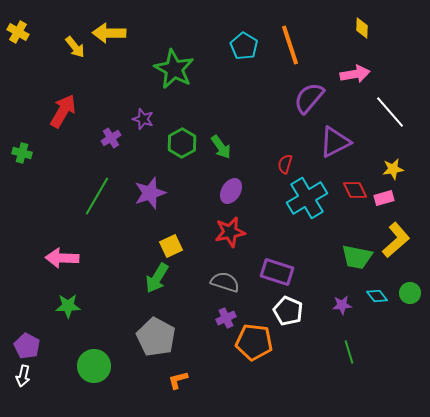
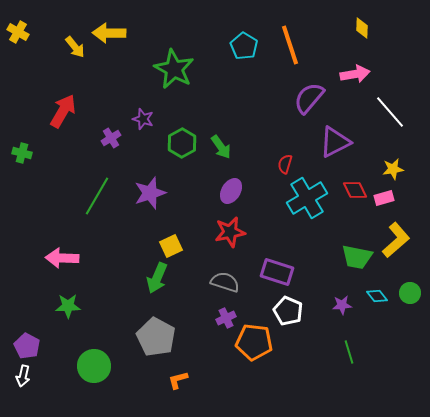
green arrow at (157, 278): rotated 8 degrees counterclockwise
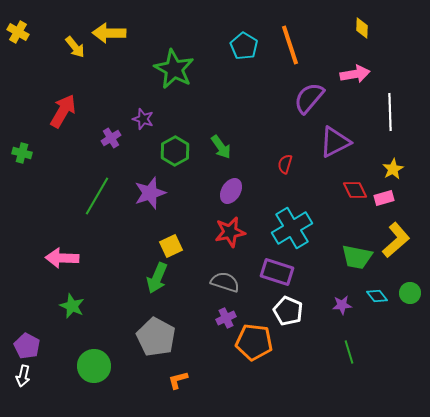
white line at (390, 112): rotated 39 degrees clockwise
green hexagon at (182, 143): moved 7 px left, 8 px down
yellow star at (393, 169): rotated 20 degrees counterclockwise
cyan cross at (307, 198): moved 15 px left, 30 px down
green star at (68, 306): moved 4 px right; rotated 25 degrees clockwise
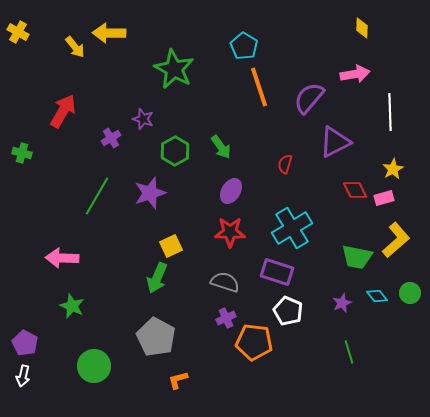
orange line at (290, 45): moved 31 px left, 42 px down
red star at (230, 232): rotated 12 degrees clockwise
purple star at (342, 305): moved 2 px up; rotated 18 degrees counterclockwise
purple pentagon at (27, 346): moved 2 px left, 3 px up
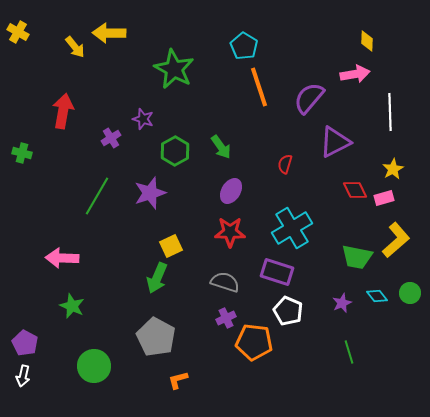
yellow diamond at (362, 28): moved 5 px right, 13 px down
red arrow at (63, 111): rotated 20 degrees counterclockwise
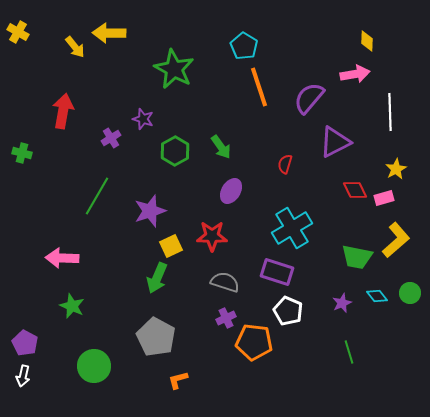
yellow star at (393, 169): moved 3 px right
purple star at (150, 193): moved 18 px down
red star at (230, 232): moved 18 px left, 4 px down
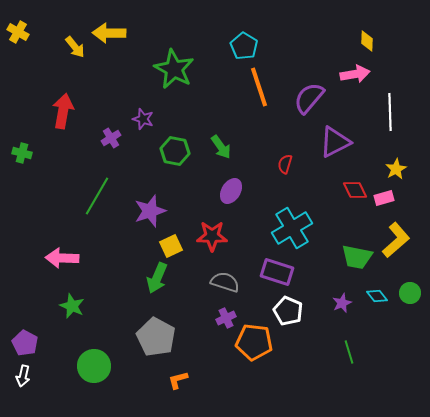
green hexagon at (175, 151): rotated 20 degrees counterclockwise
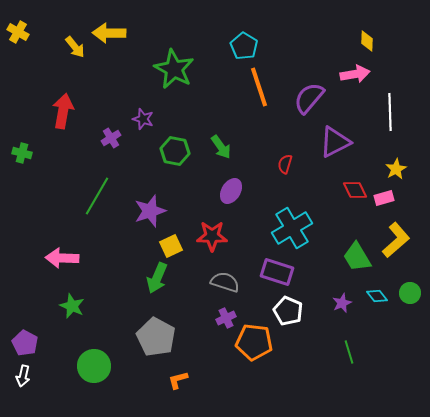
green trapezoid at (357, 257): rotated 48 degrees clockwise
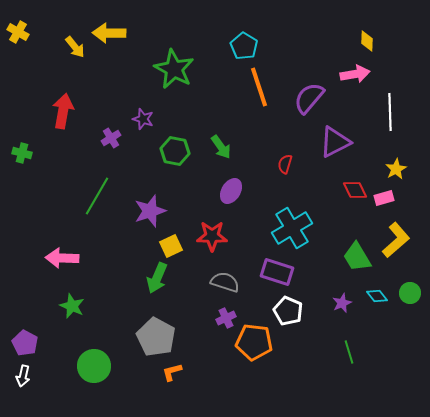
orange L-shape at (178, 380): moved 6 px left, 8 px up
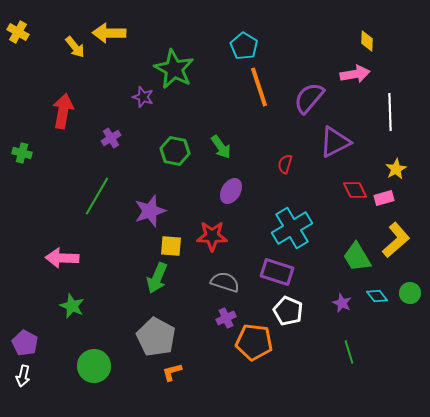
purple star at (143, 119): moved 22 px up
yellow square at (171, 246): rotated 30 degrees clockwise
purple star at (342, 303): rotated 24 degrees counterclockwise
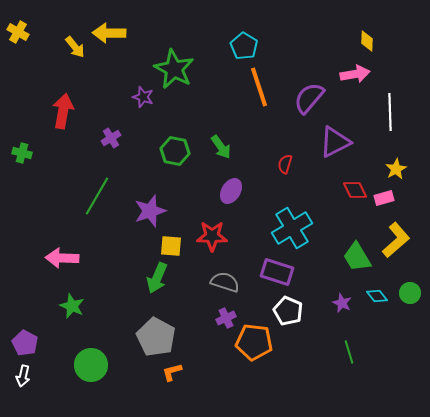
green circle at (94, 366): moved 3 px left, 1 px up
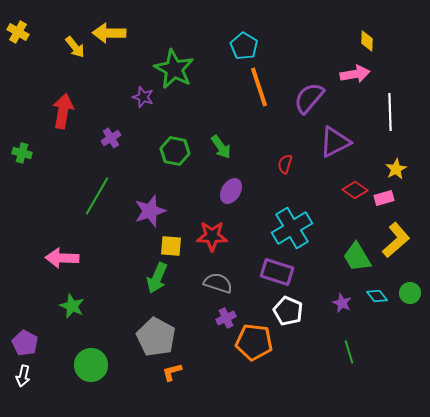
red diamond at (355, 190): rotated 30 degrees counterclockwise
gray semicircle at (225, 282): moved 7 px left, 1 px down
